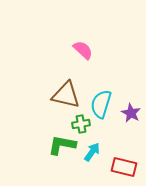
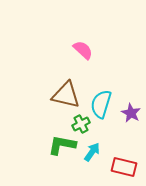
green cross: rotated 18 degrees counterclockwise
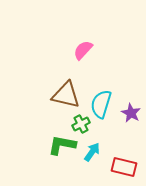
pink semicircle: rotated 90 degrees counterclockwise
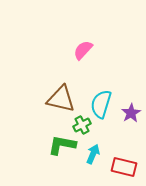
brown triangle: moved 5 px left, 4 px down
purple star: rotated 12 degrees clockwise
green cross: moved 1 px right, 1 px down
cyan arrow: moved 1 px right, 2 px down; rotated 12 degrees counterclockwise
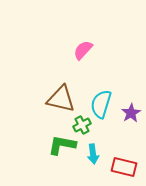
cyan arrow: rotated 150 degrees clockwise
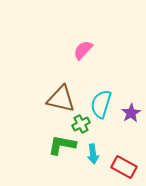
green cross: moved 1 px left, 1 px up
red rectangle: rotated 15 degrees clockwise
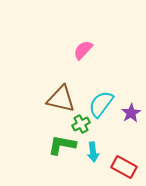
cyan semicircle: rotated 20 degrees clockwise
cyan arrow: moved 2 px up
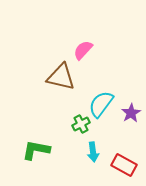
brown triangle: moved 22 px up
green L-shape: moved 26 px left, 5 px down
red rectangle: moved 2 px up
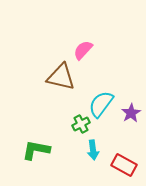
cyan arrow: moved 2 px up
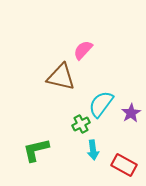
green L-shape: rotated 24 degrees counterclockwise
